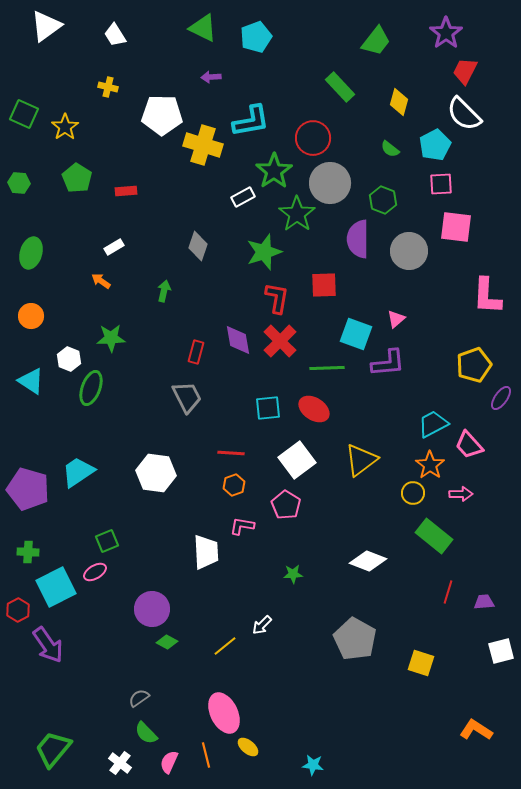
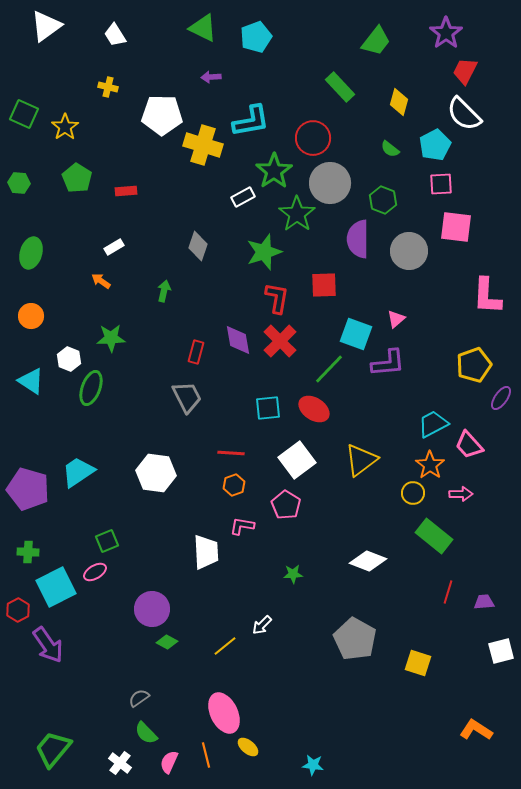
green line at (327, 368): moved 2 px right, 1 px down; rotated 44 degrees counterclockwise
yellow square at (421, 663): moved 3 px left
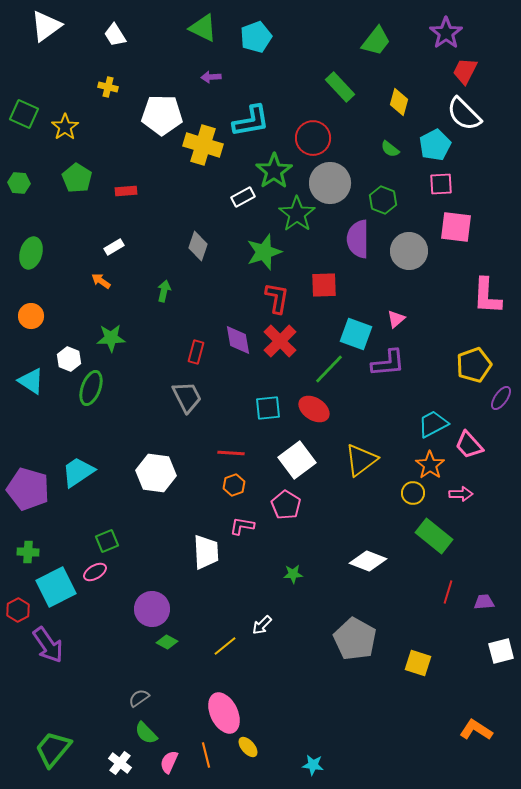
yellow ellipse at (248, 747): rotated 10 degrees clockwise
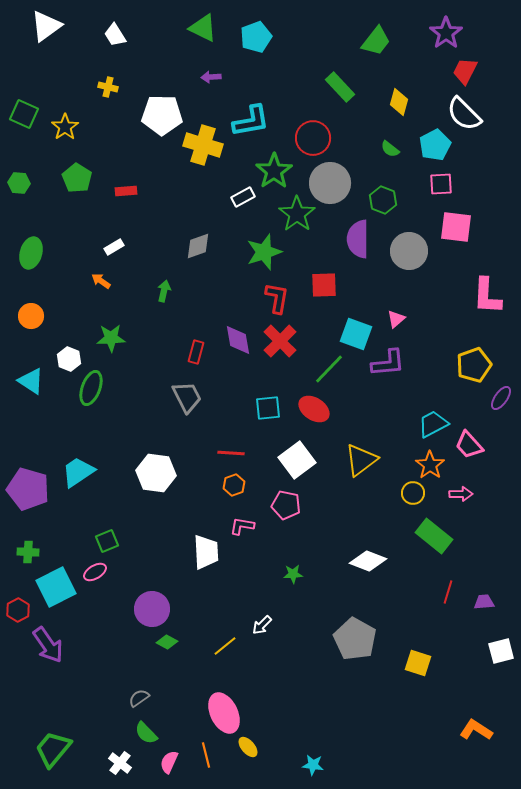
gray diamond at (198, 246): rotated 52 degrees clockwise
pink pentagon at (286, 505): rotated 20 degrees counterclockwise
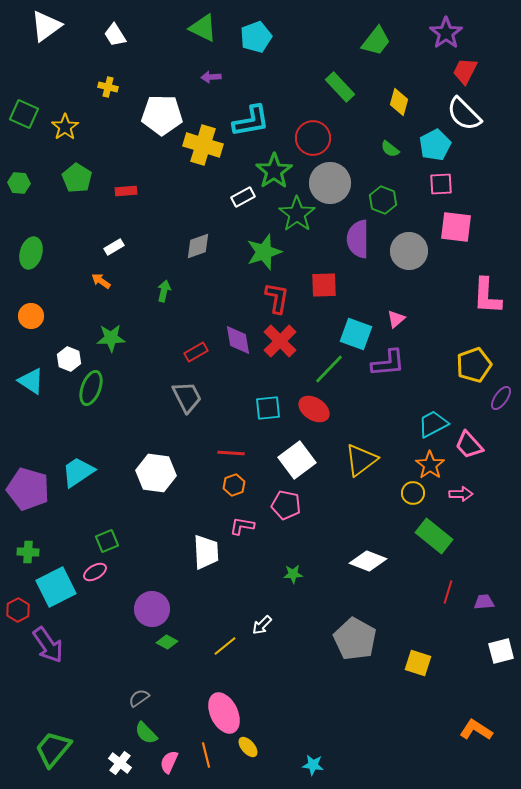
red rectangle at (196, 352): rotated 45 degrees clockwise
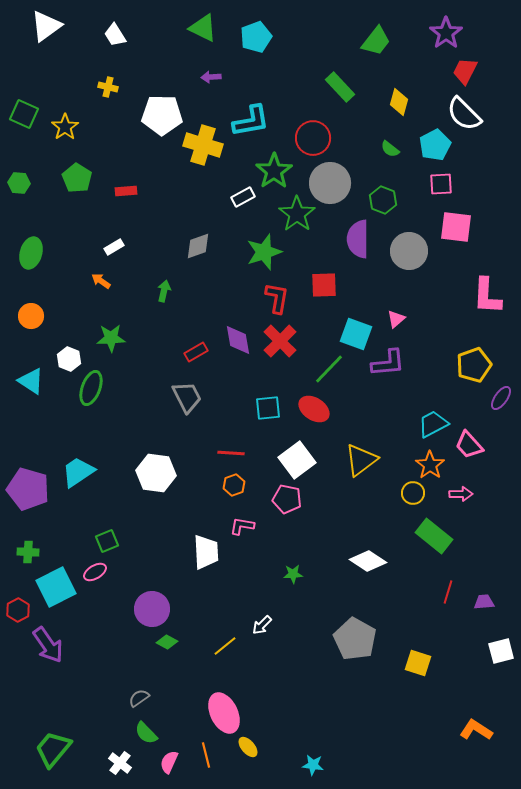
pink pentagon at (286, 505): moved 1 px right, 6 px up
white diamond at (368, 561): rotated 12 degrees clockwise
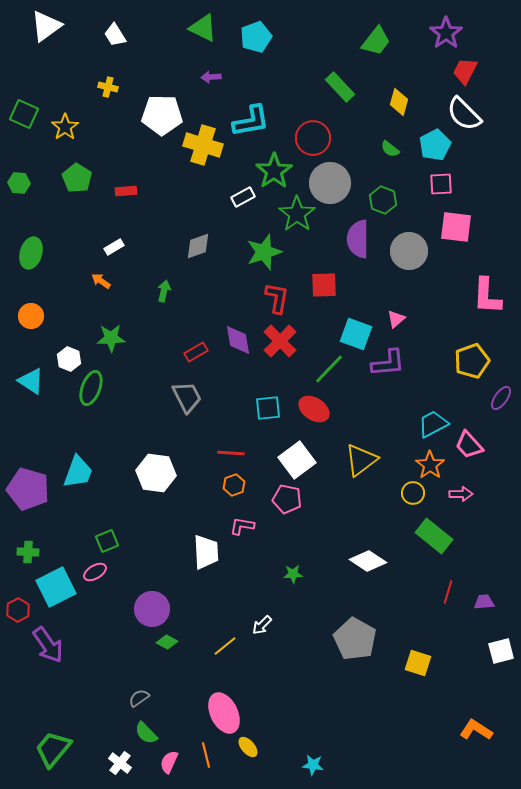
yellow pentagon at (474, 365): moved 2 px left, 4 px up
cyan trapezoid at (78, 472): rotated 144 degrees clockwise
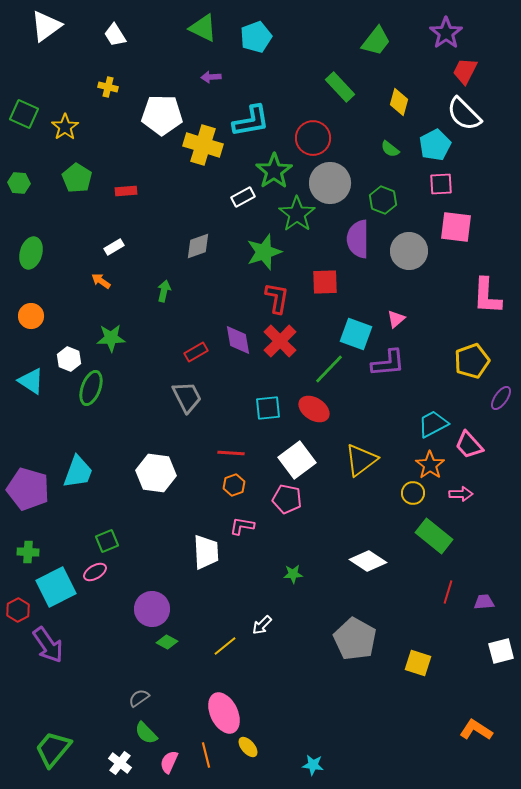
red square at (324, 285): moved 1 px right, 3 px up
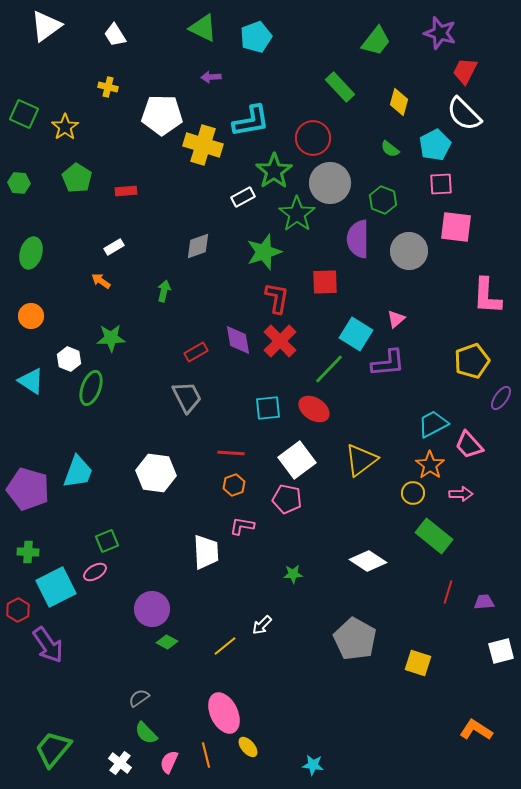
purple star at (446, 33): moved 6 px left; rotated 20 degrees counterclockwise
cyan square at (356, 334): rotated 12 degrees clockwise
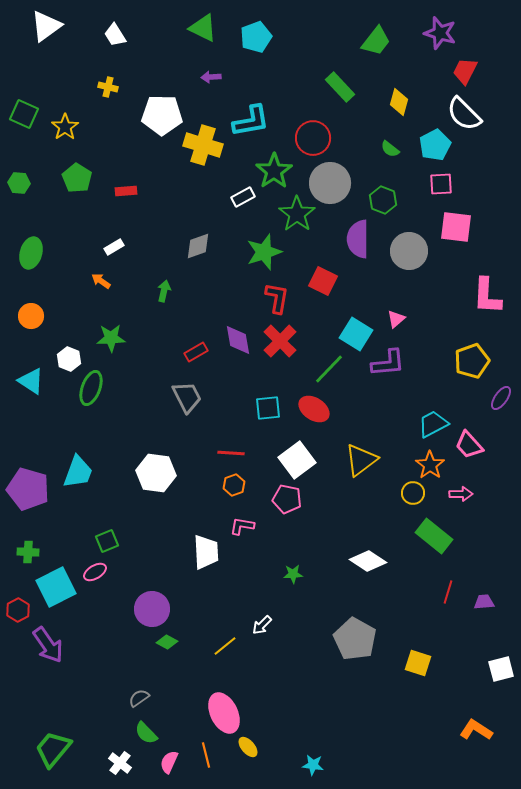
red square at (325, 282): moved 2 px left, 1 px up; rotated 28 degrees clockwise
white square at (501, 651): moved 18 px down
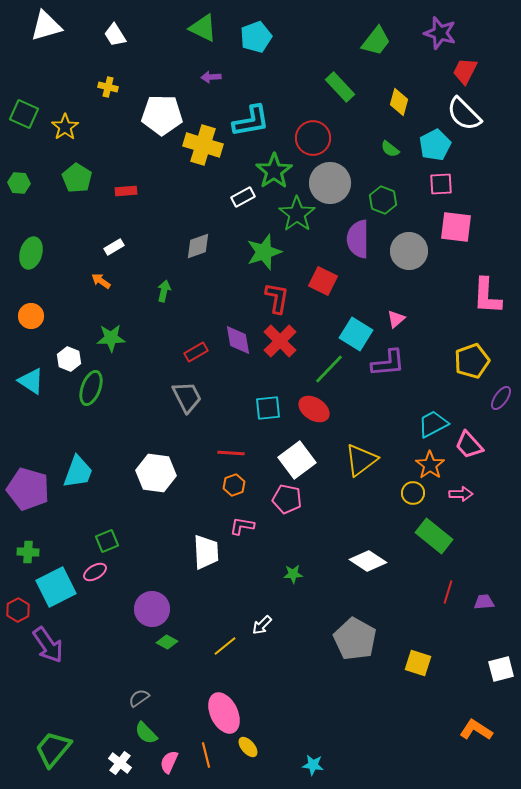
white triangle at (46, 26): rotated 20 degrees clockwise
